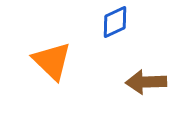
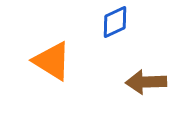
orange triangle: rotated 12 degrees counterclockwise
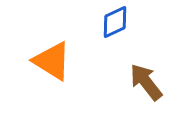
brown arrow: rotated 54 degrees clockwise
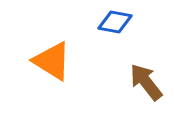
blue diamond: rotated 36 degrees clockwise
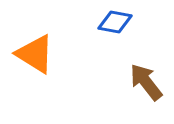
orange triangle: moved 17 px left, 7 px up
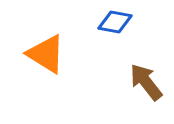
orange triangle: moved 11 px right
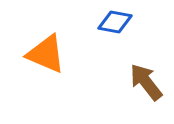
orange triangle: rotated 9 degrees counterclockwise
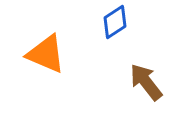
blue diamond: rotated 44 degrees counterclockwise
